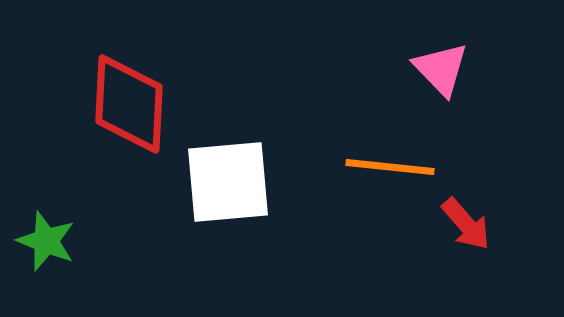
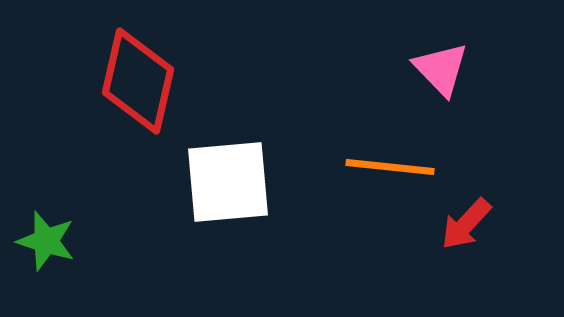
red diamond: moved 9 px right, 23 px up; rotated 10 degrees clockwise
red arrow: rotated 84 degrees clockwise
green star: rotated 4 degrees counterclockwise
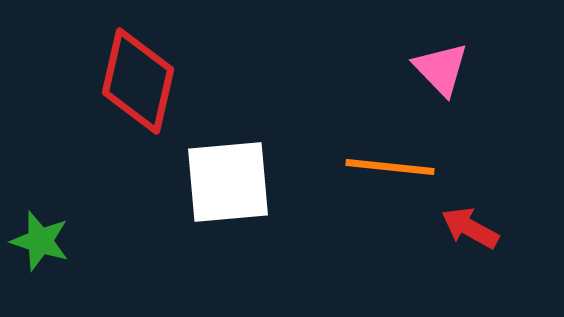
red arrow: moved 4 px right, 4 px down; rotated 76 degrees clockwise
green star: moved 6 px left
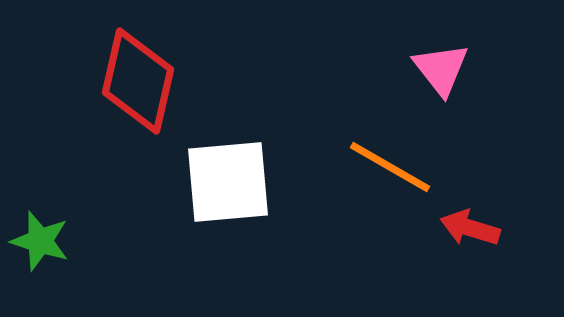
pink triangle: rotated 6 degrees clockwise
orange line: rotated 24 degrees clockwise
red arrow: rotated 12 degrees counterclockwise
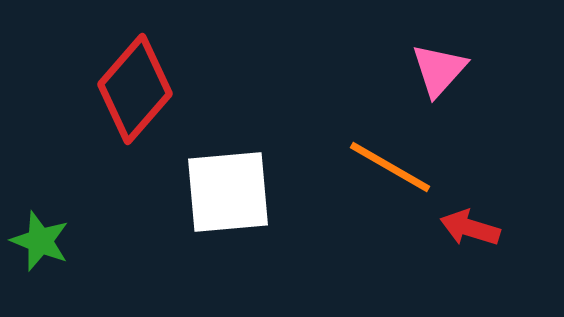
pink triangle: moved 2 px left, 1 px down; rotated 20 degrees clockwise
red diamond: moved 3 px left, 8 px down; rotated 28 degrees clockwise
white square: moved 10 px down
green star: rotated 4 degrees clockwise
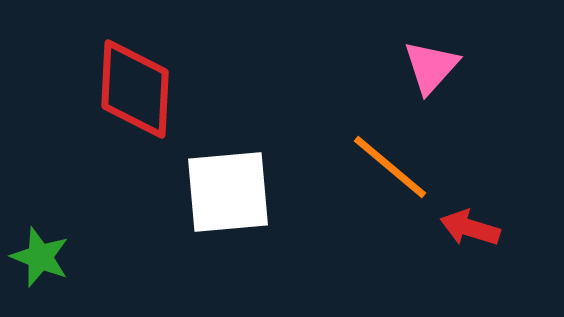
pink triangle: moved 8 px left, 3 px up
red diamond: rotated 38 degrees counterclockwise
orange line: rotated 10 degrees clockwise
green star: moved 16 px down
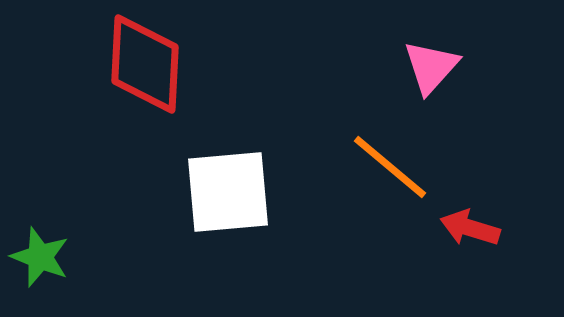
red diamond: moved 10 px right, 25 px up
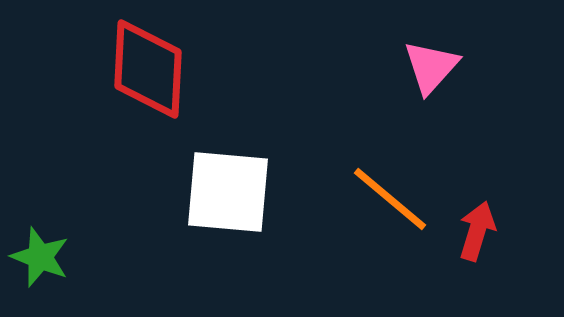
red diamond: moved 3 px right, 5 px down
orange line: moved 32 px down
white square: rotated 10 degrees clockwise
red arrow: moved 7 px right, 3 px down; rotated 90 degrees clockwise
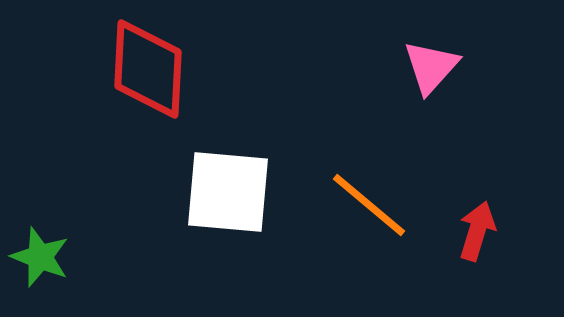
orange line: moved 21 px left, 6 px down
